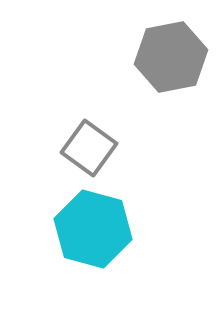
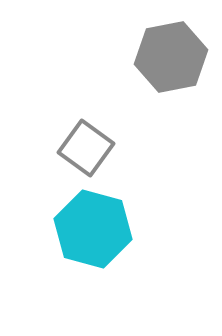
gray square: moved 3 px left
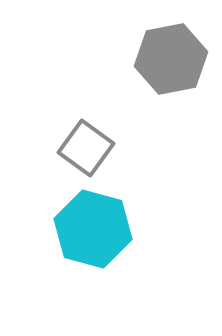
gray hexagon: moved 2 px down
